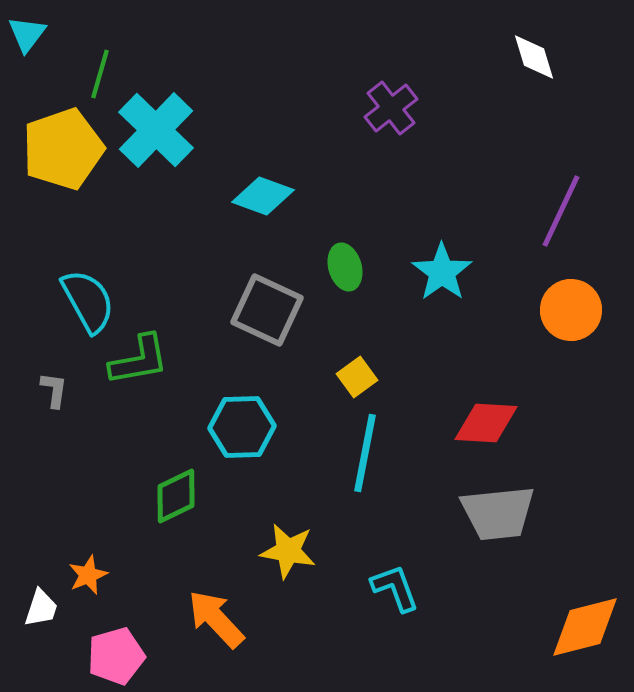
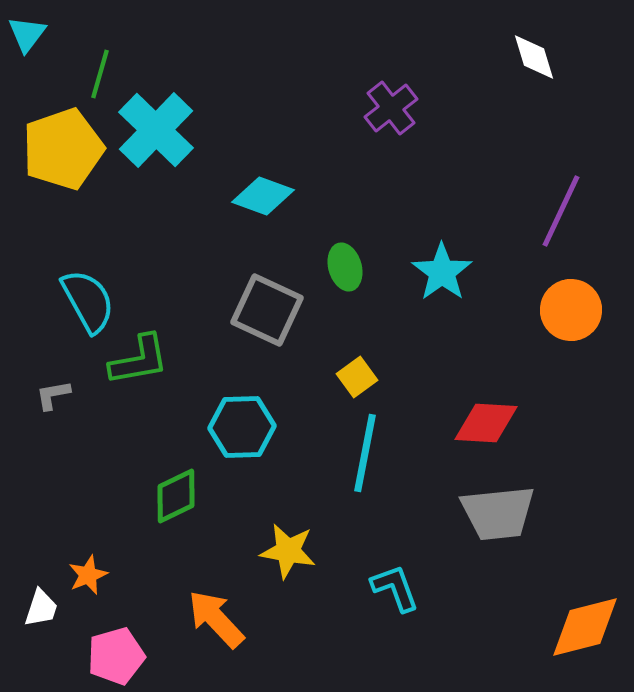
gray L-shape: moved 1 px left, 5 px down; rotated 108 degrees counterclockwise
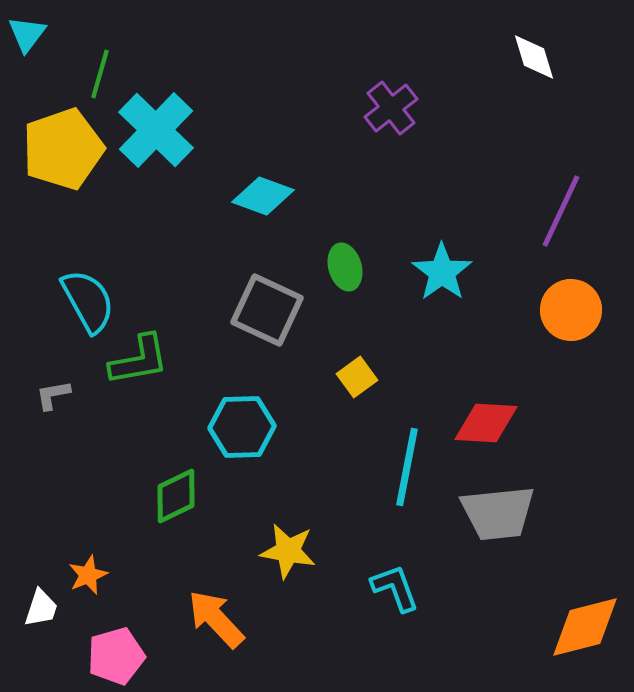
cyan line: moved 42 px right, 14 px down
